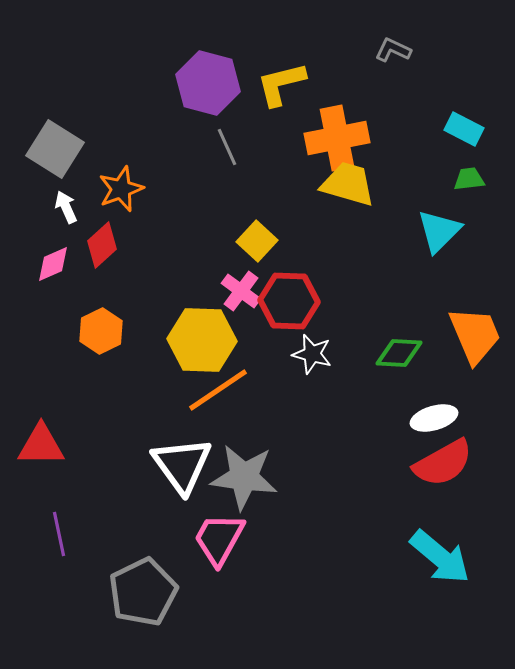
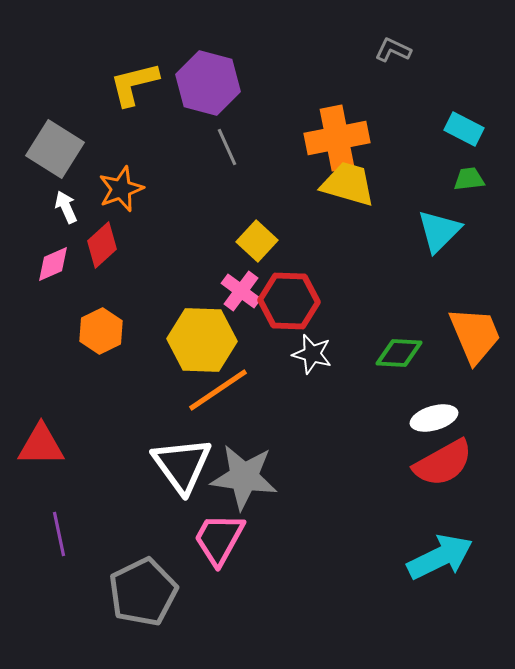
yellow L-shape: moved 147 px left
cyan arrow: rotated 66 degrees counterclockwise
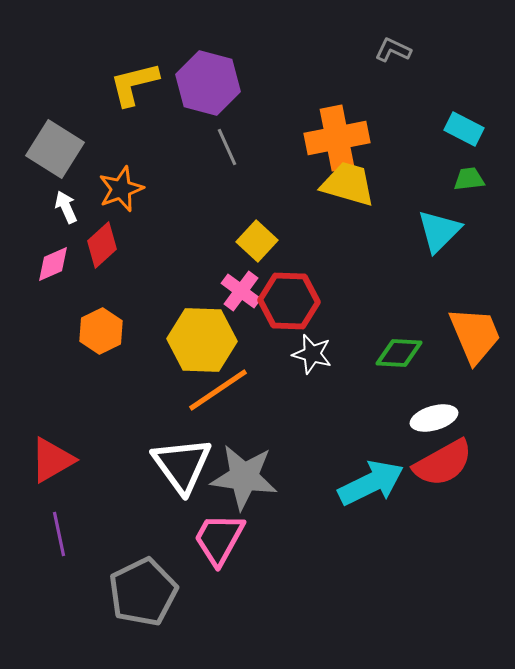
red triangle: moved 11 px right, 15 px down; rotated 30 degrees counterclockwise
cyan arrow: moved 69 px left, 74 px up
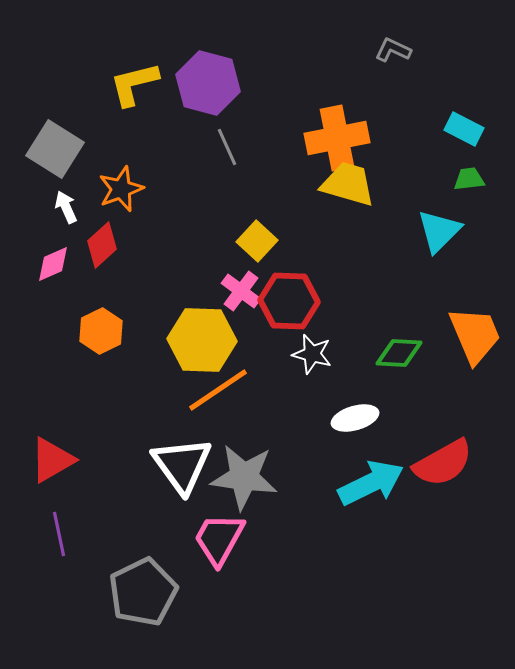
white ellipse: moved 79 px left
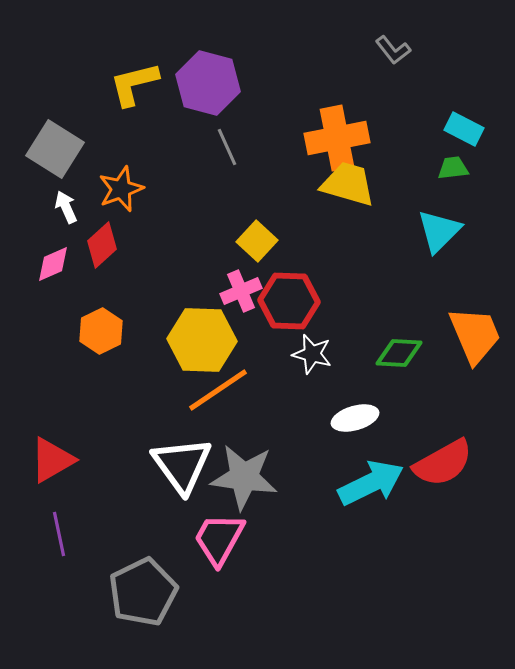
gray L-shape: rotated 153 degrees counterclockwise
green trapezoid: moved 16 px left, 11 px up
pink cross: rotated 30 degrees clockwise
